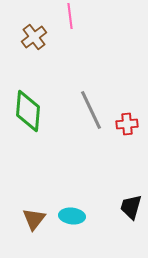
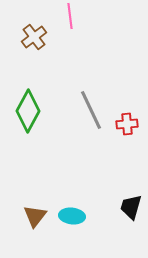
green diamond: rotated 24 degrees clockwise
brown triangle: moved 1 px right, 3 px up
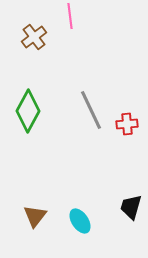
cyan ellipse: moved 8 px right, 5 px down; rotated 50 degrees clockwise
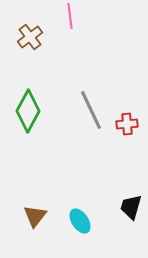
brown cross: moved 4 px left
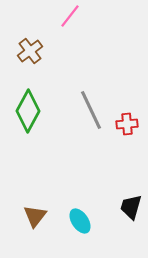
pink line: rotated 45 degrees clockwise
brown cross: moved 14 px down
